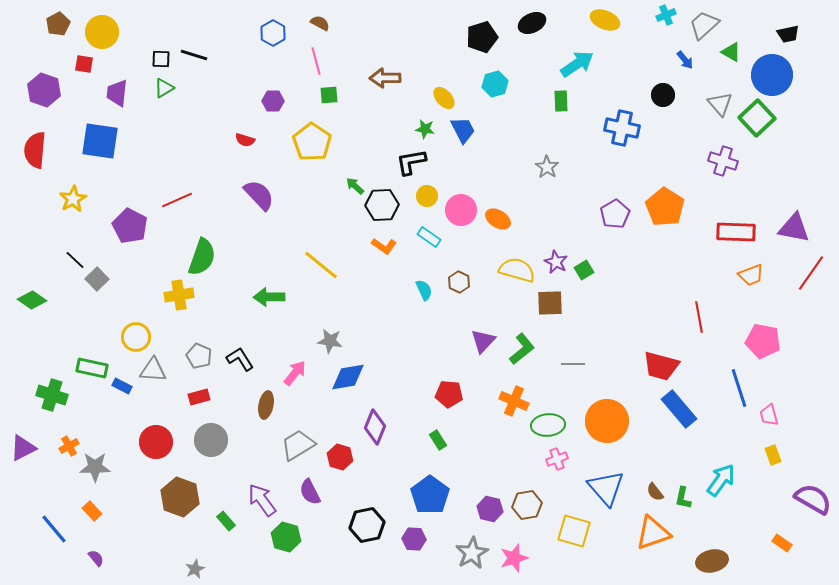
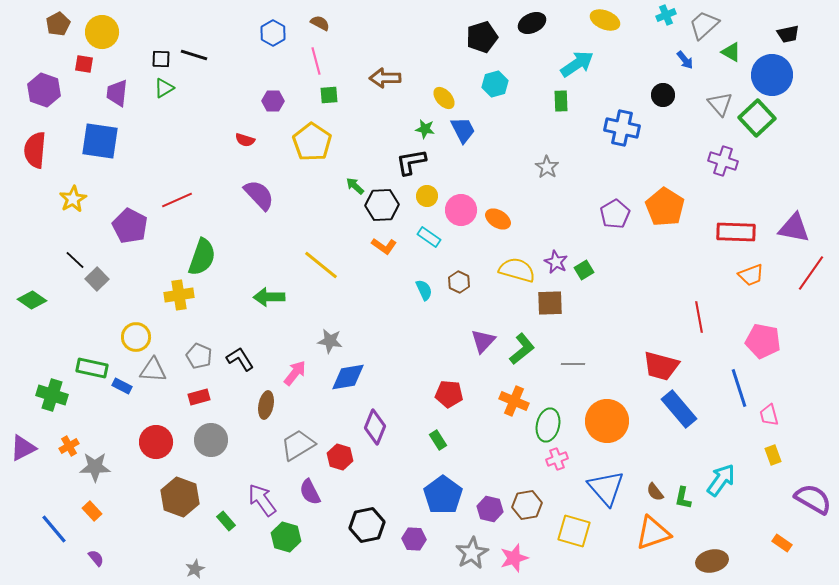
green ellipse at (548, 425): rotated 72 degrees counterclockwise
blue pentagon at (430, 495): moved 13 px right
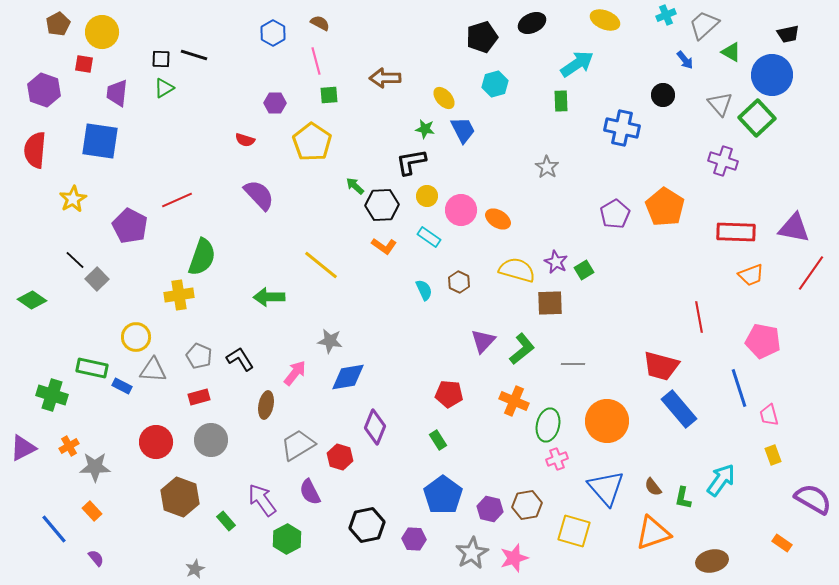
purple hexagon at (273, 101): moved 2 px right, 2 px down
brown semicircle at (655, 492): moved 2 px left, 5 px up
green hexagon at (286, 537): moved 1 px right, 2 px down; rotated 16 degrees clockwise
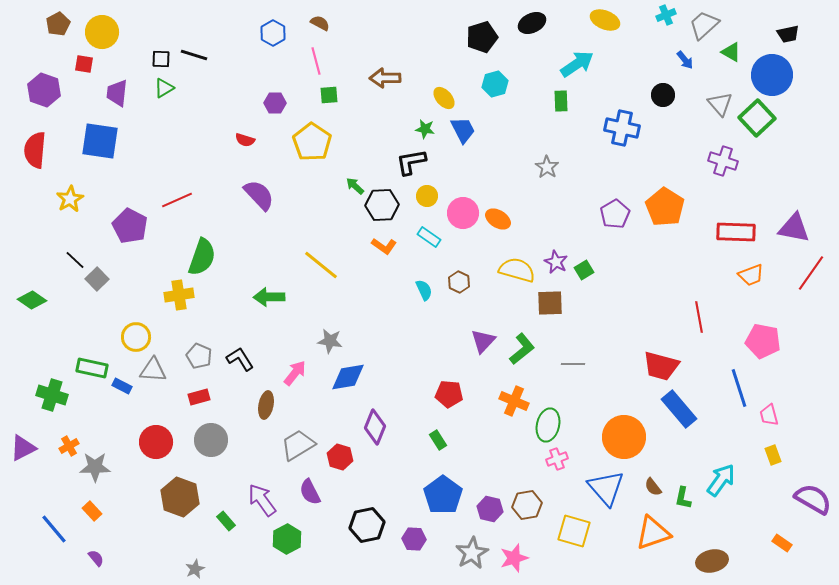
yellow star at (73, 199): moved 3 px left
pink circle at (461, 210): moved 2 px right, 3 px down
orange circle at (607, 421): moved 17 px right, 16 px down
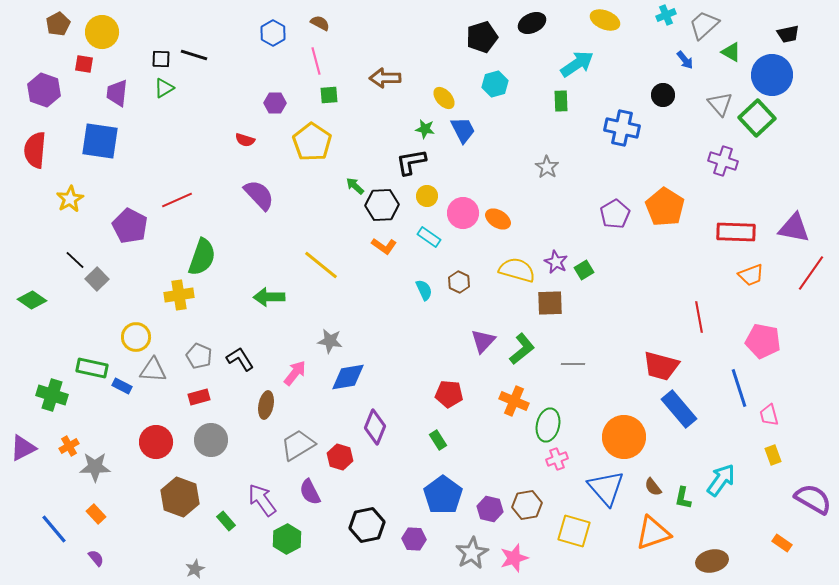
orange rectangle at (92, 511): moved 4 px right, 3 px down
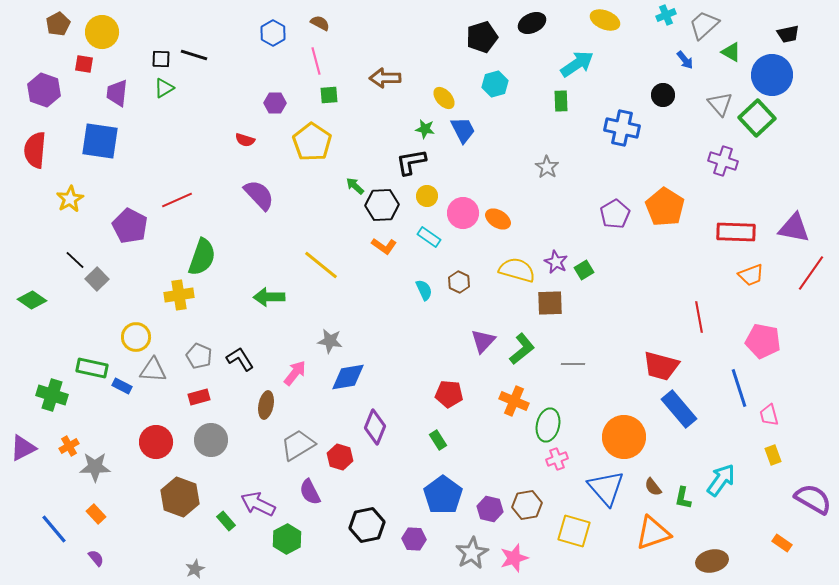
purple arrow at (262, 500): moved 4 px left, 4 px down; rotated 28 degrees counterclockwise
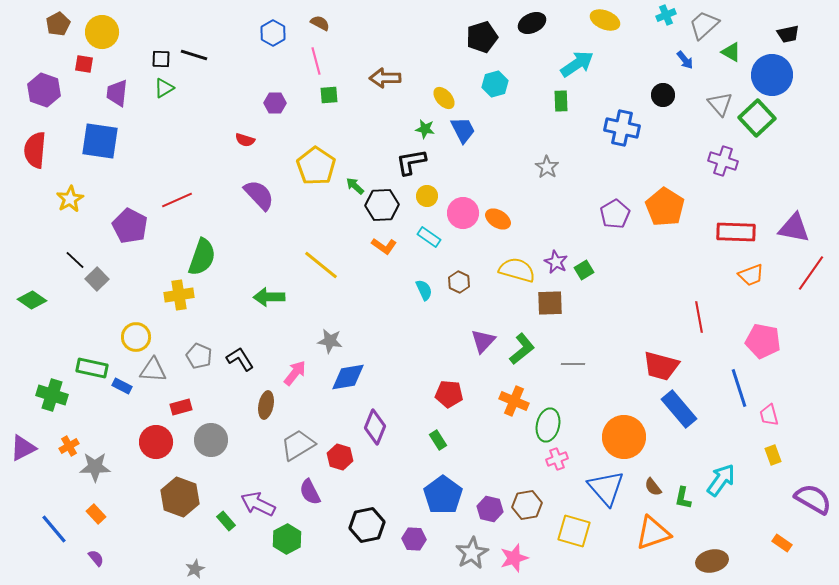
yellow pentagon at (312, 142): moved 4 px right, 24 px down
red rectangle at (199, 397): moved 18 px left, 10 px down
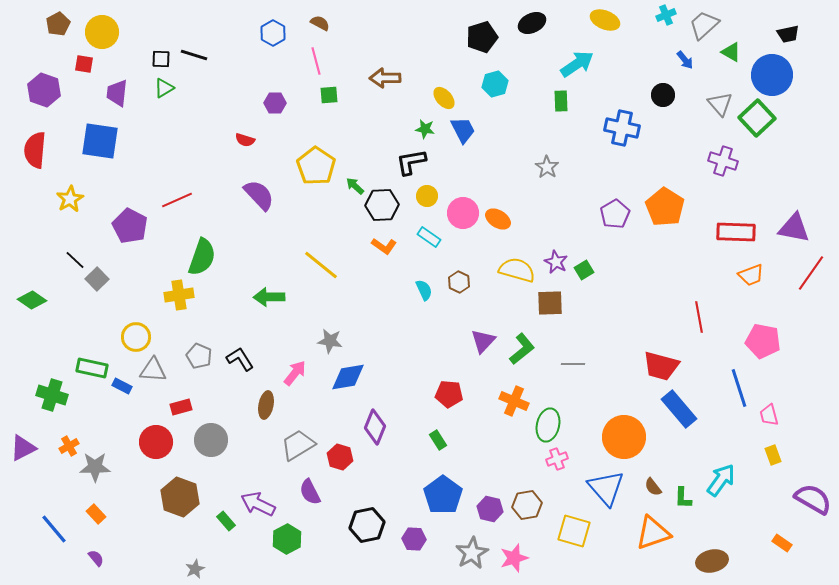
green L-shape at (683, 498): rotated 10 degrees counterclockwise
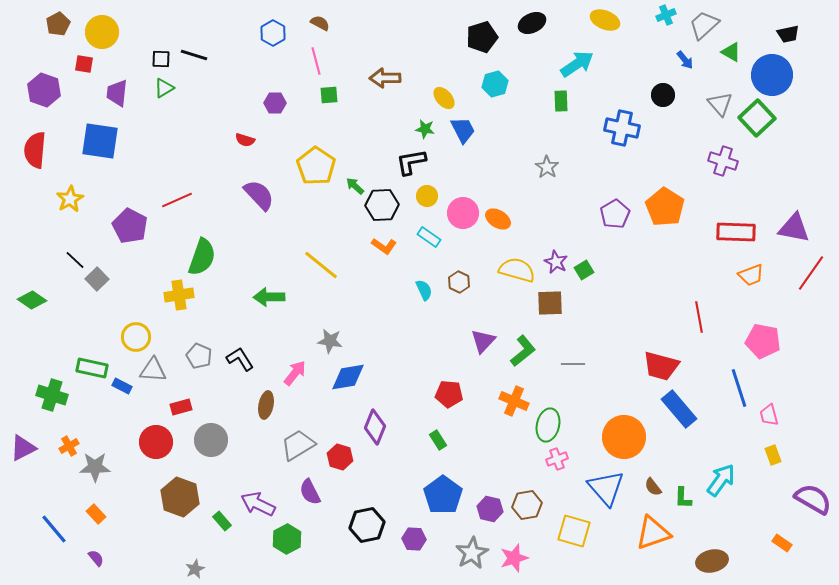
green L-shape at (522, 349): moved 1 px right, 2 px down
green rectangle at (226, 521): moved 4 px left
